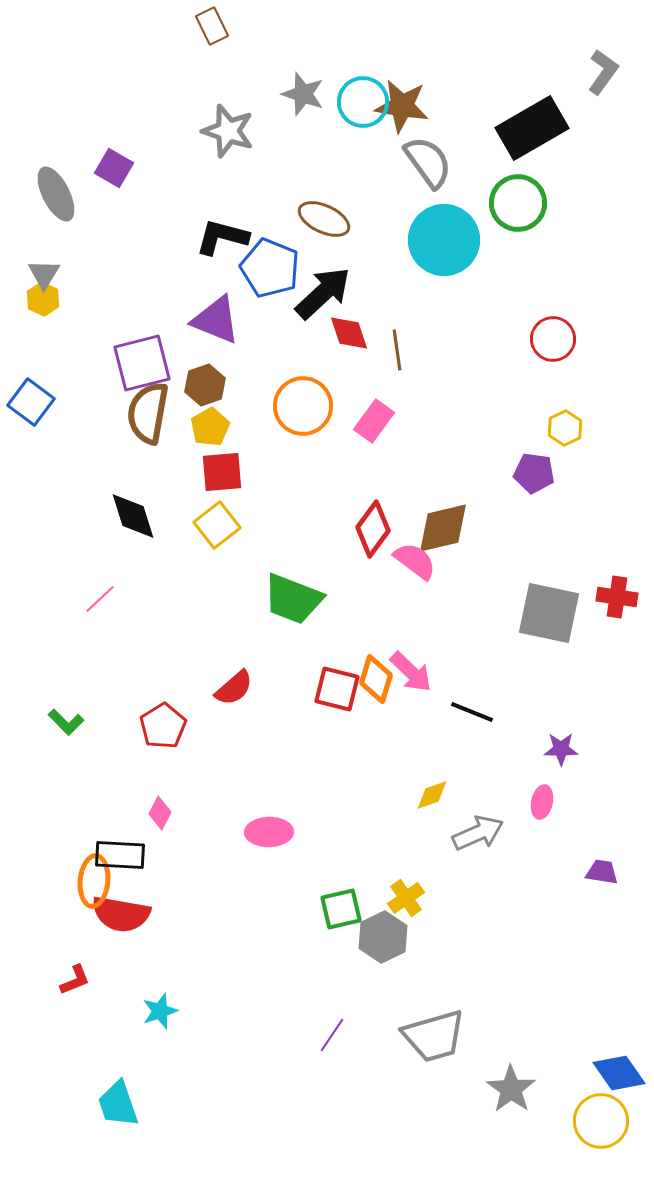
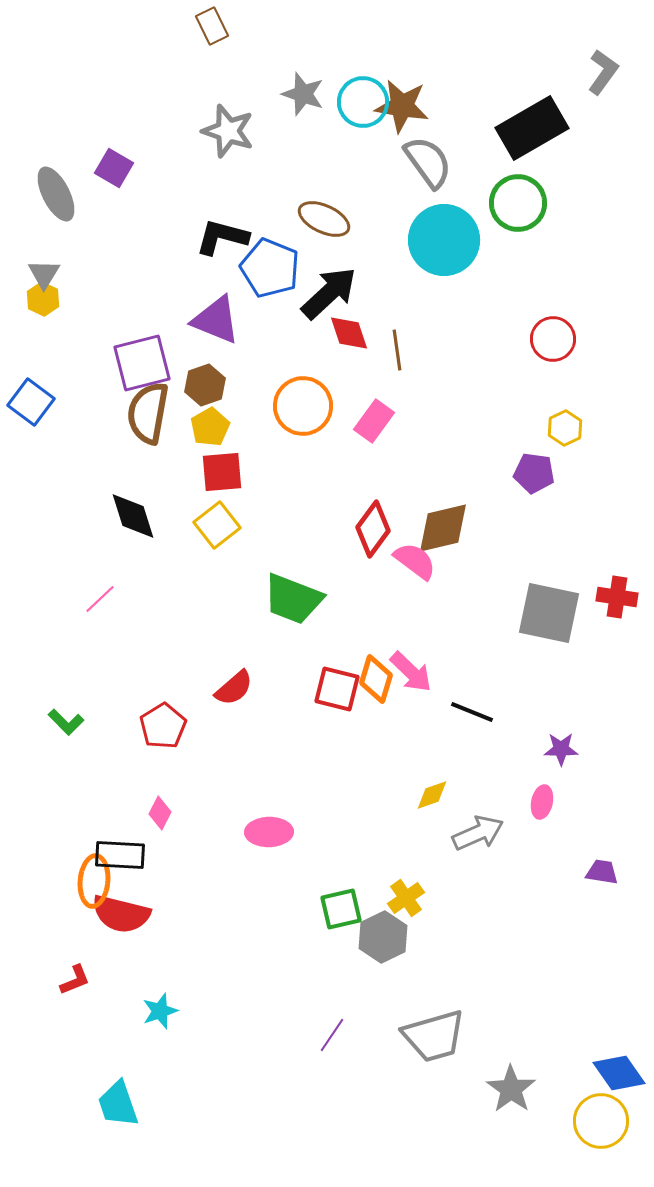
black arrow at (323, 293): moved 6 px right
red semicircle at (121, 914): rotated 4 degrees clockwise
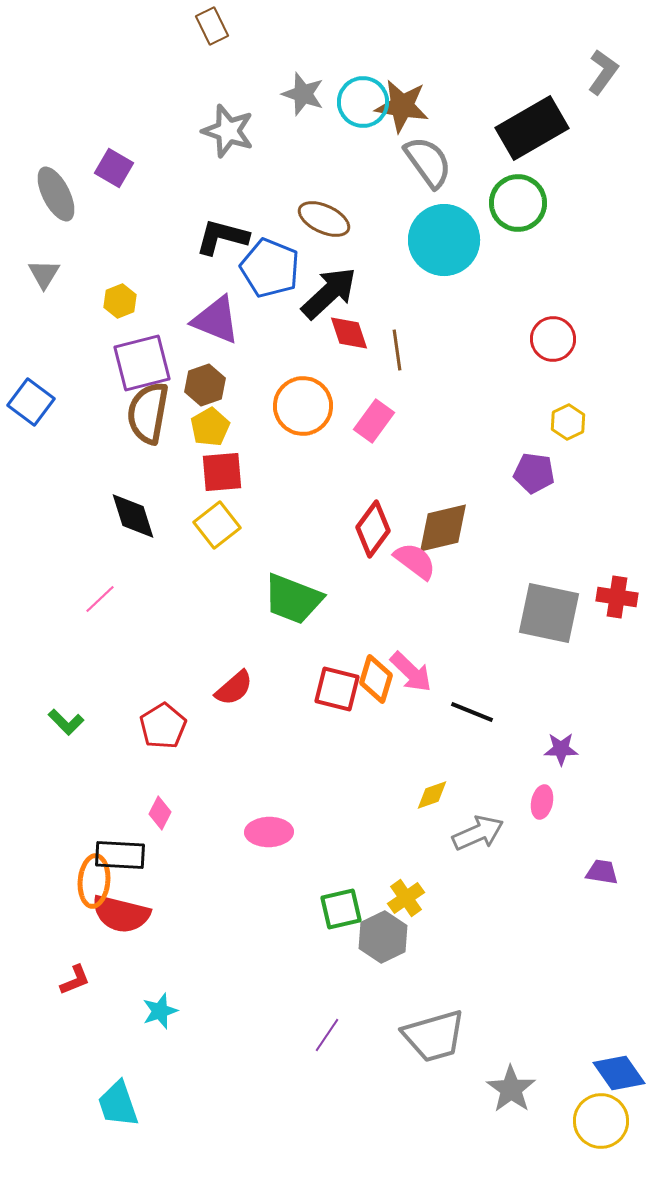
yellow hexagon at (43, 299): moved 77 px right, 2 px down; rotated 12 degrees clockwise
yellow hexagon at (565, 428): moved 3 px right, 6 px up
purple line at (332, 1035): moved 5 px left
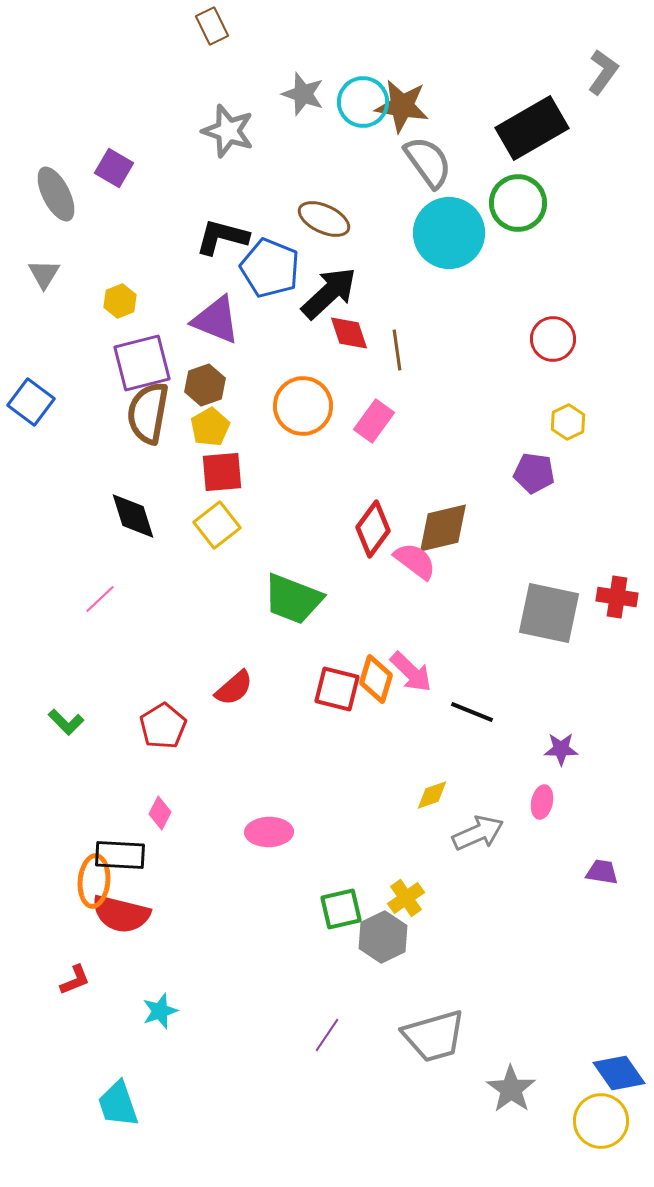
cyan circle at (444, 240): moved 5 px right, 7 px up
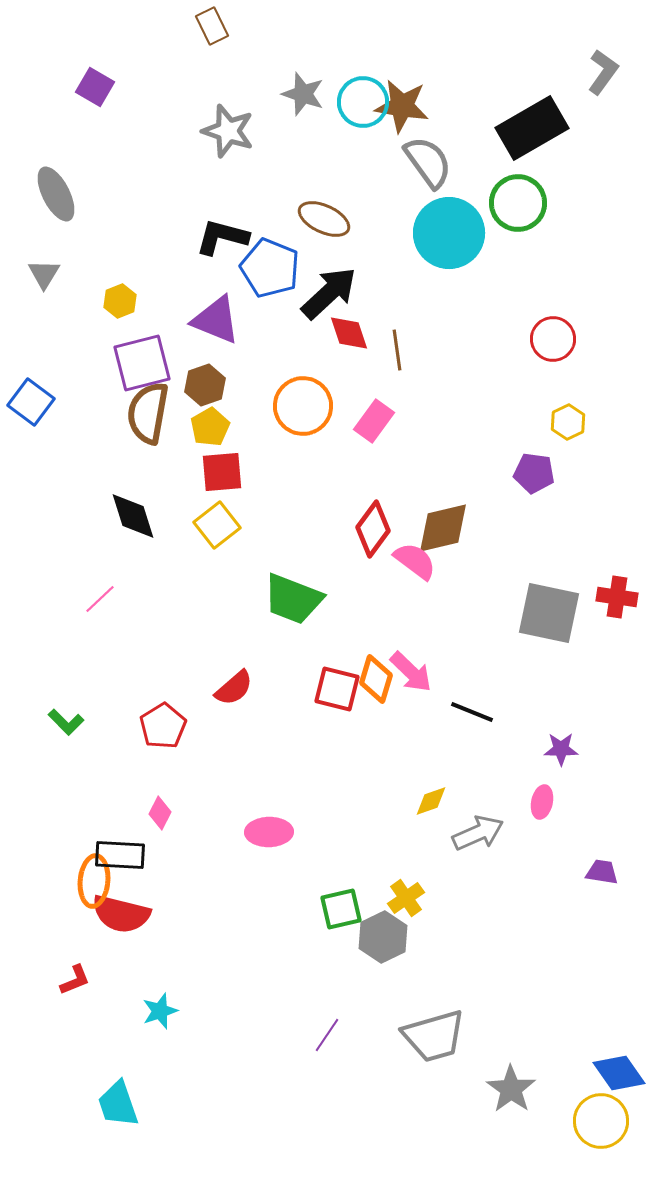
purple square at (114, 168): moved 19 px left, 81 px up
yellow diamond at (432, 795): moved 1 px left, 6 px down
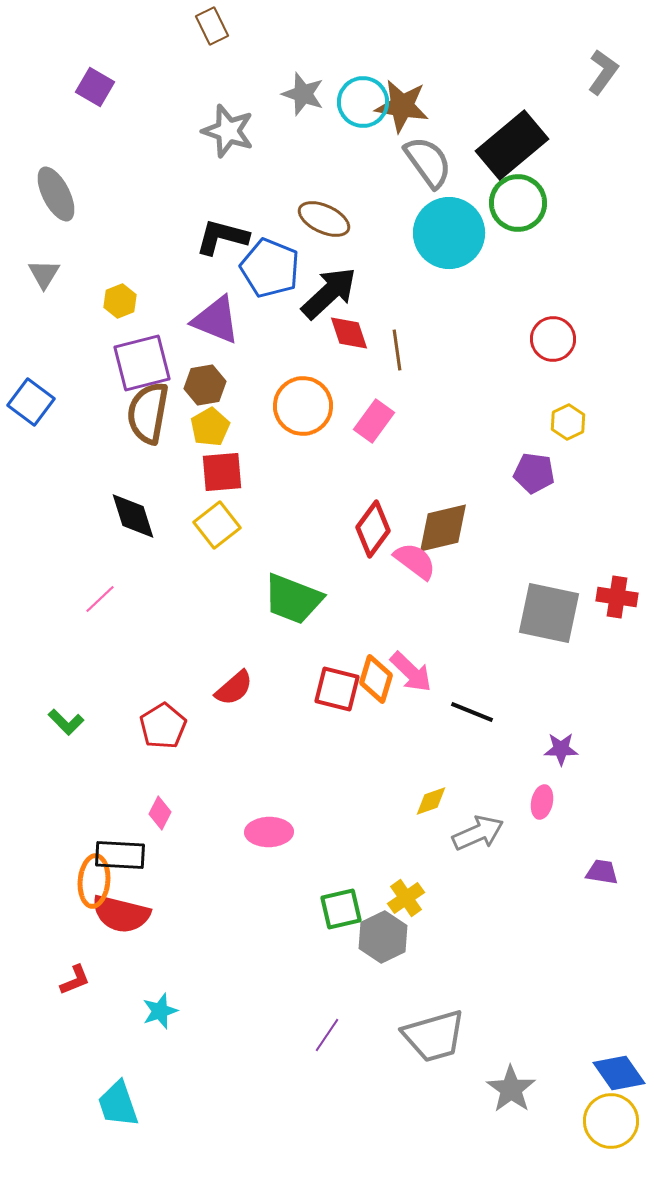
black rectangle at (532, 128): moved 20 px left, 17 px down; rotated 10 degrees counterclockwise
brown hexagon at (205, 385): rotated 9 degrees clockwise
yellow circle at (601, 1121): moved 10 px right
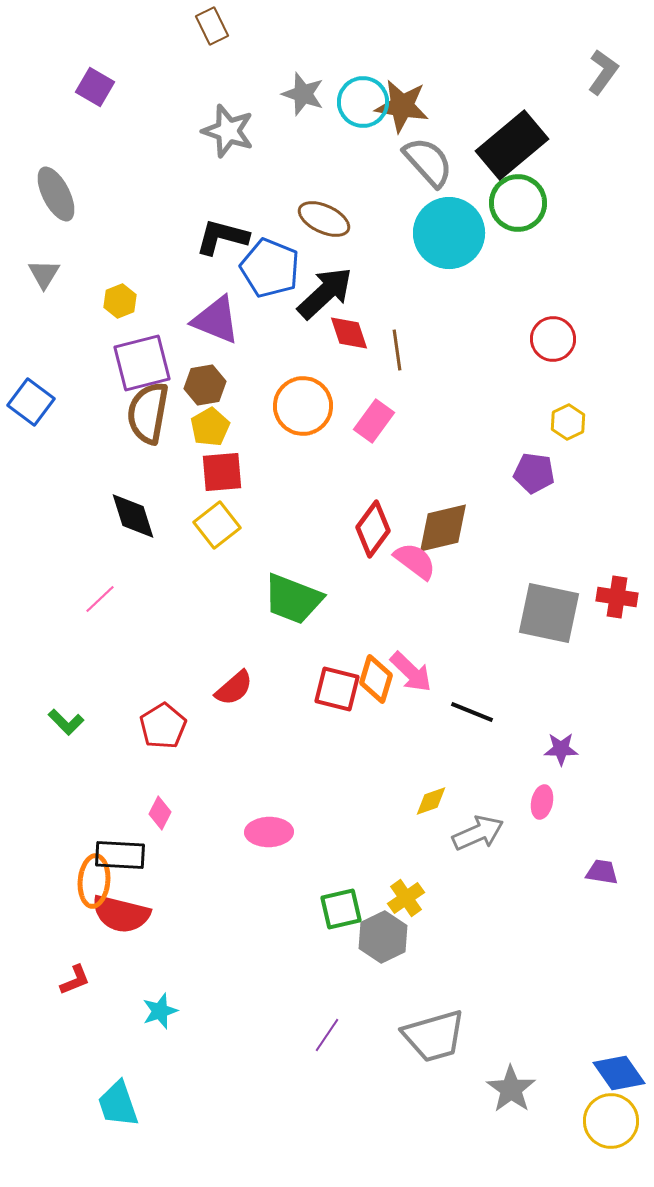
gray semicircle at (428, 162): rotated 6 degrees counterclockwise
black arrow at (329, 293): moved 4 px left
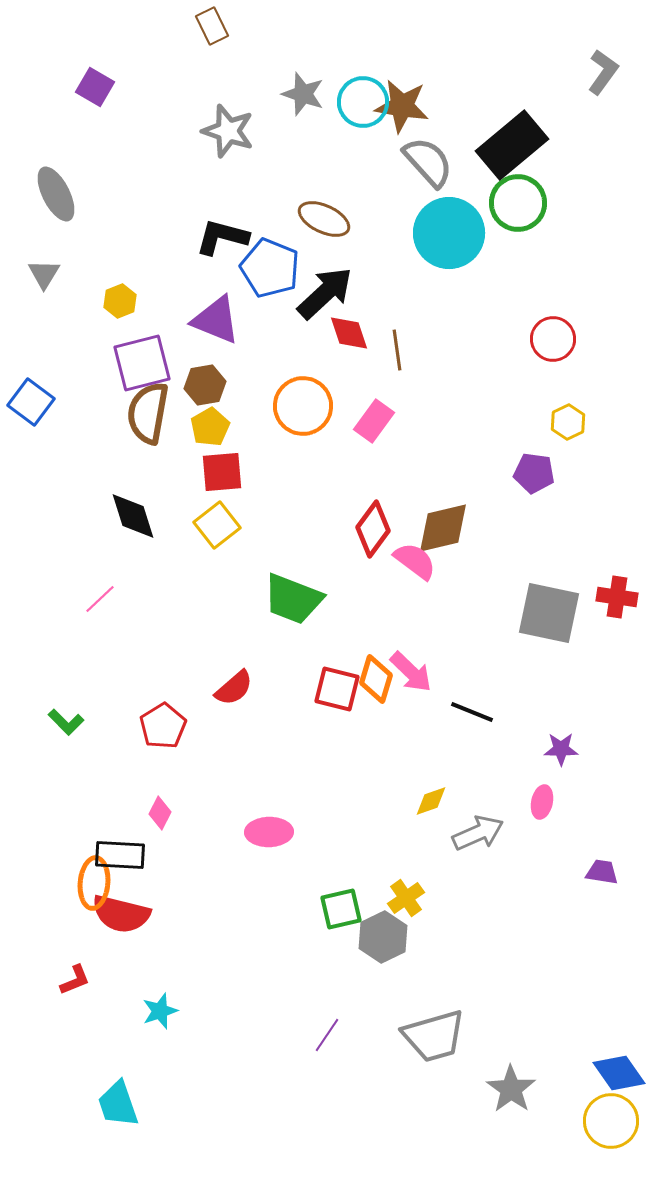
orange ellipse at (94, 881): moved 2 px down
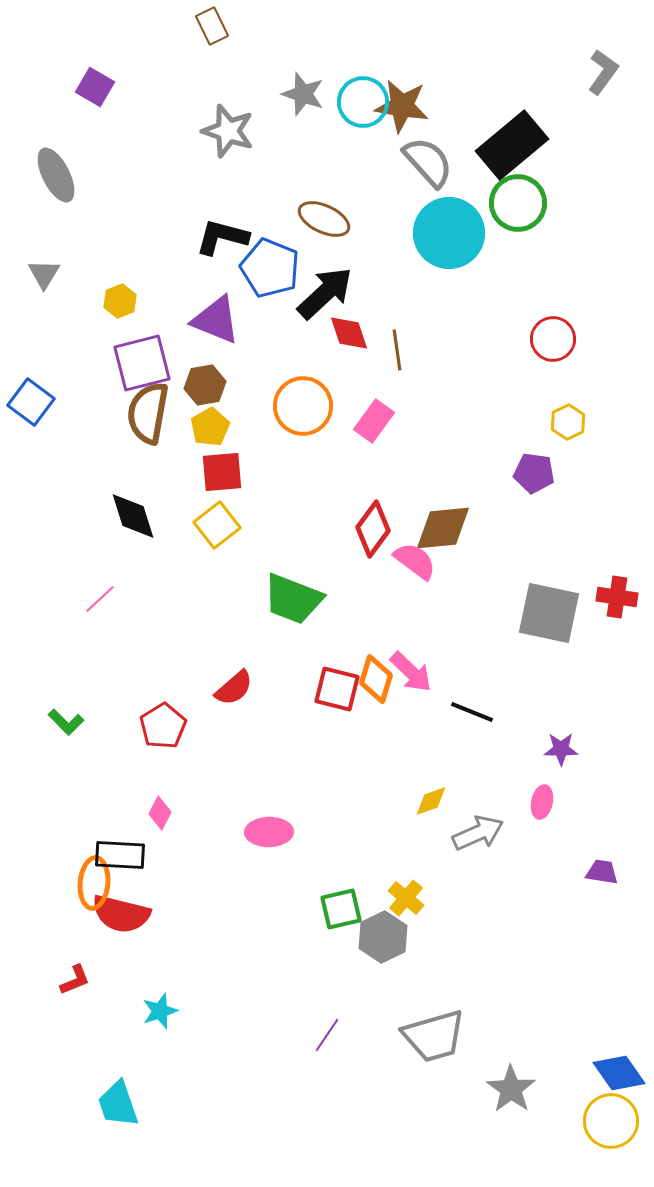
gray ellipse at (56, 194): moved 19 px up
brown diamond at (443, 528): rotated 8 degrees clockwise
yellow cross at (406, 898): rotated 15 degrees counterclockwise
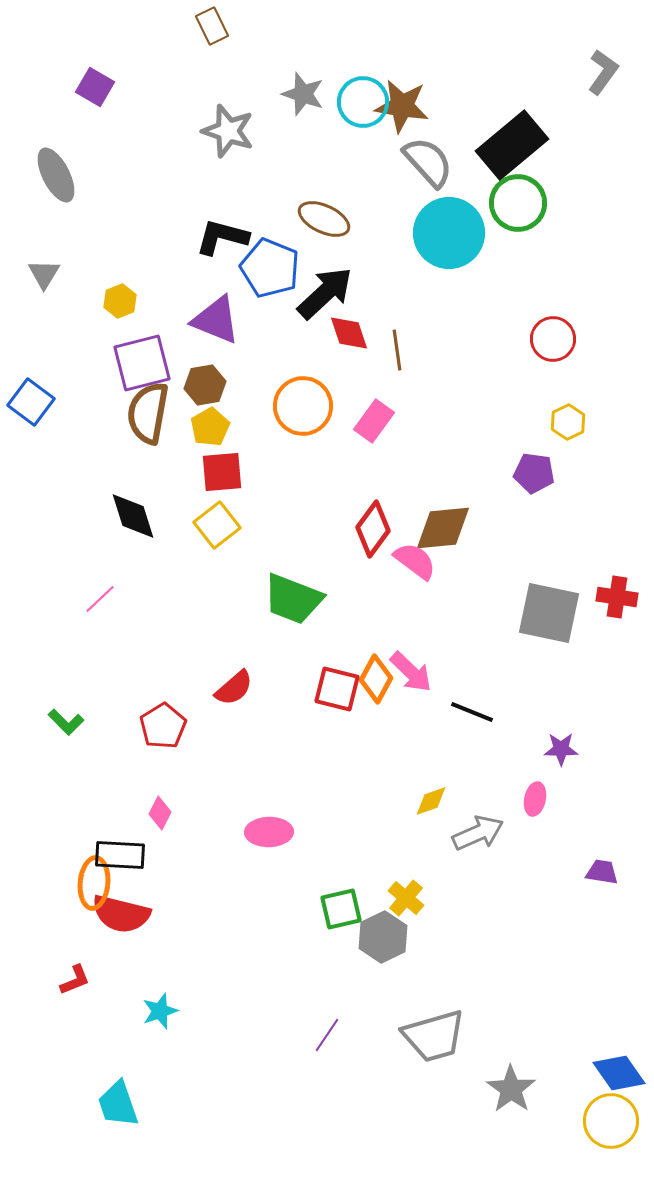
orange diamond at (376, 679): rotated 12 degrees clockwise
pink ellipse at (542, 802): moved 7 px left, 3 px up
